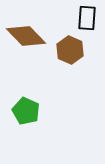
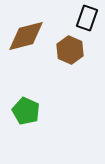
black rectangle: rotated 15 degrees clockwise
brown diamond: rotated 60 degrees counterclockwise
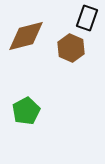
brown hexagon: moved 1 px right, 2 px up
green pentagon: rotated 20 degrees clockwise
